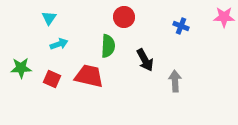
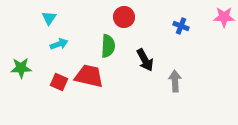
red square: moved 7 px right, 3 px down
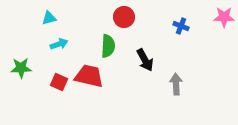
cyan triangle: rotated 42 degrees clockwise
gray arrow: moved 1 px right, 3 px down
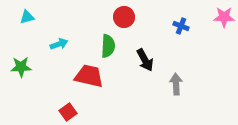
cyan triangle: moved 22 px left, 1 px up
green star: moved 1 px up
red square: moved 9 px right, 30 px down; rotated 30 degrees clockwise
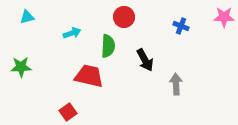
cyan arrow: moved 13 px right, 11 px up
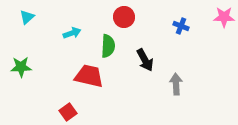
cyan triangle: rotated 28 degrees counterclockwise
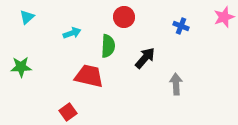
pink star: rotated 20 degrees counterclockwise
black arrow: moved 2 px up; rotated 110 degrees counterclockwise
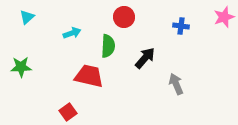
blue cross: rotated 14 degrees counterclockwise
gray arrow: rotated 20 degrees counterclockwise
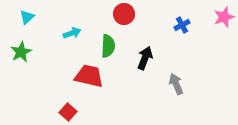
red circle: moved 3 px up
blue cross: moved 1 px right, 1 px up; rotated 35 degrees counterclockwise
black arrow: rotated 20 degrees counterclockwise
green star: moved 15 px up; rotated 25 degrees counterclockwise
red square: rotated 12 degrees counterclockwise
